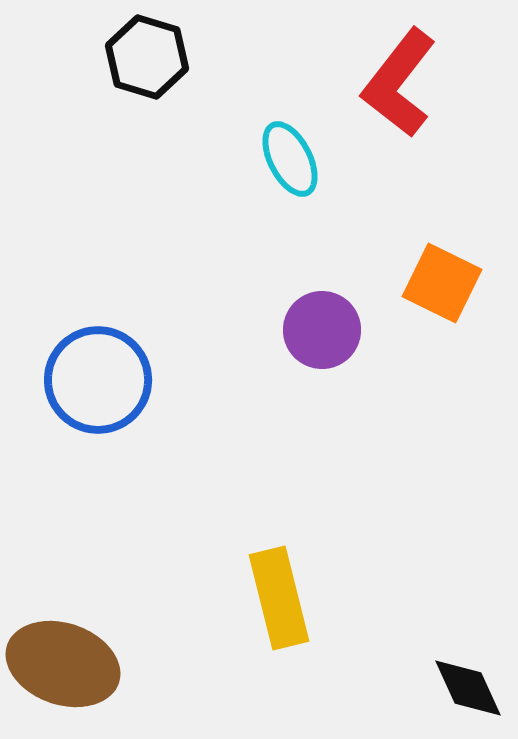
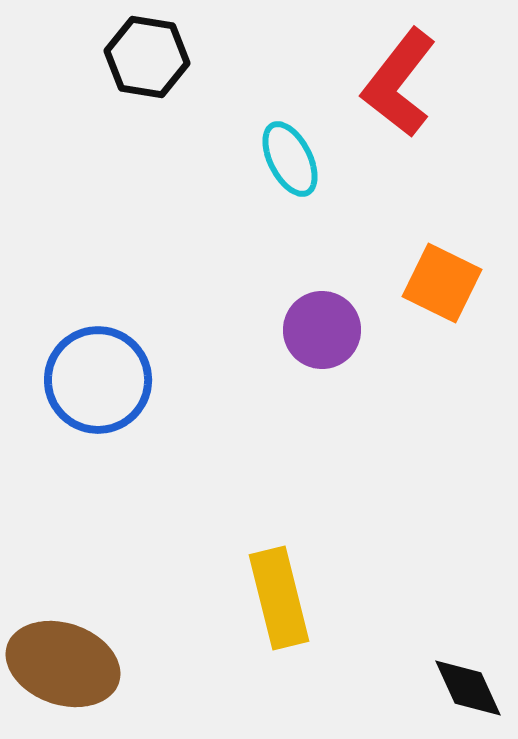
black hexagon: rotated 8 degrees counterclockwise
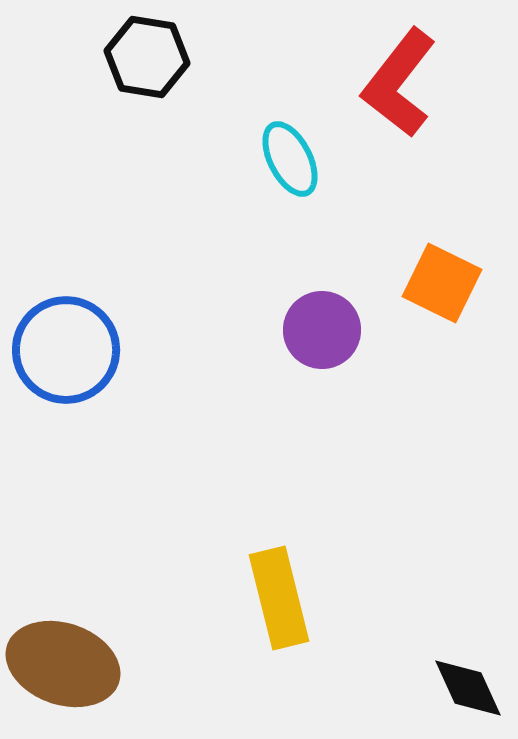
blue circle: moved 32 px left, 30 px up
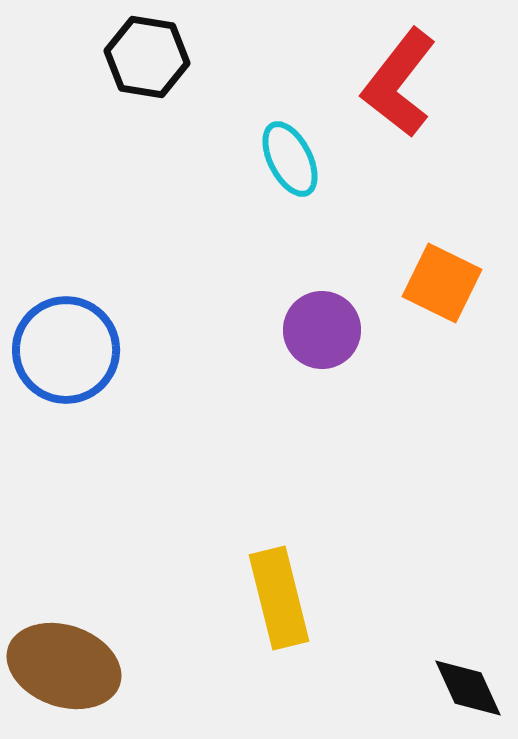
brown ellipse: moved 1 px right, 2 px down
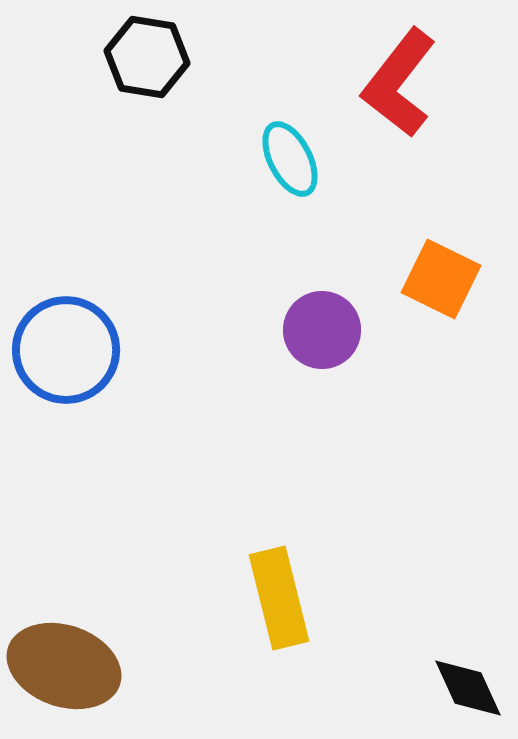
orange square: moved 1 px left, 4 px up
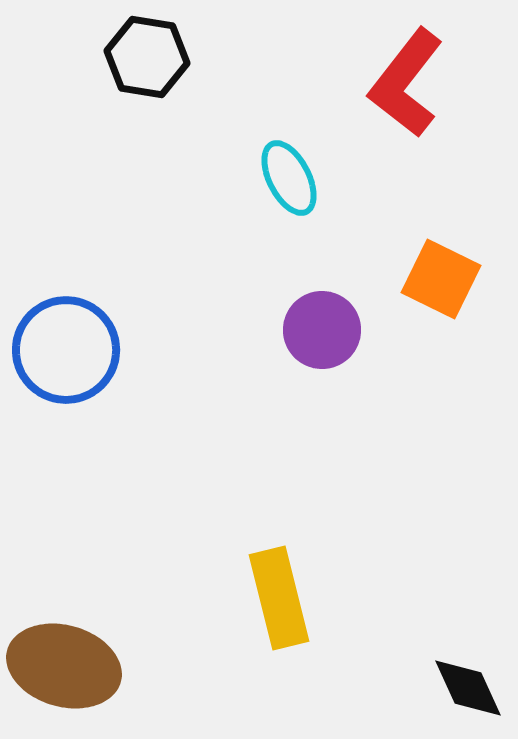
red L-shape: moved 7 px right
cyan ellipse: moved 1 px left, 19 px down
brown ellipse: rotated 3 degrees counterclockwise
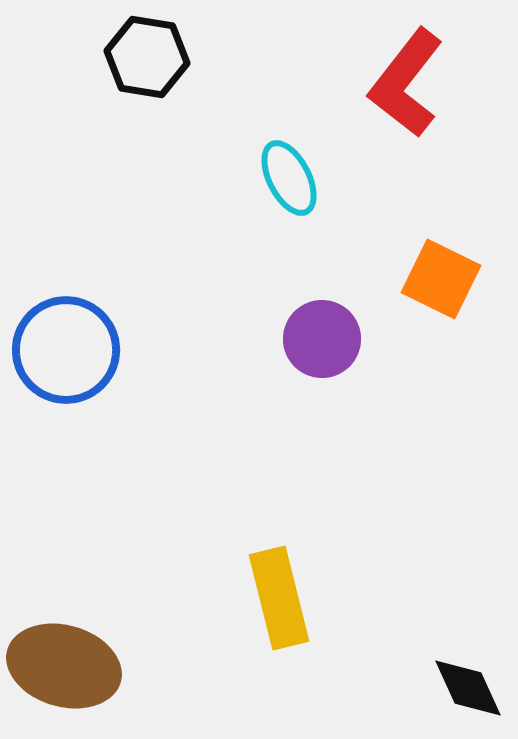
purple circle: moved 9 px down
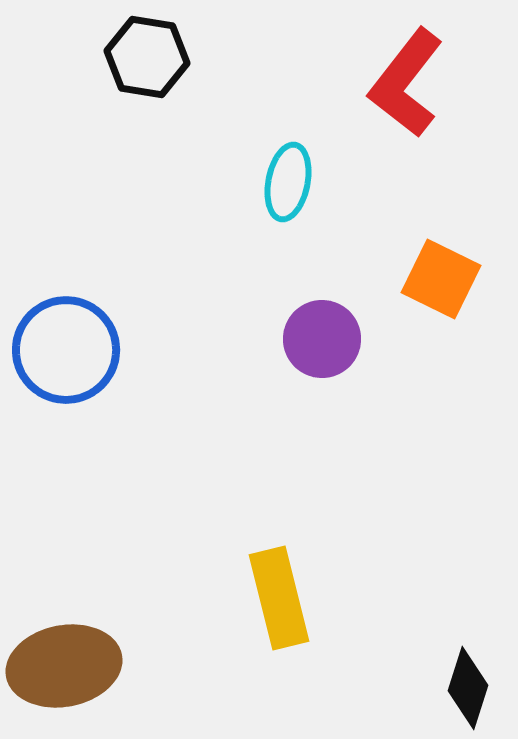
cyan ellipse: moved 1 px left, 4 px down; rotated 38 degrees clockwise
brown ellipse: rotated 27 degrees counterclockwise
black diamond: rotated 42 degrees clockwise
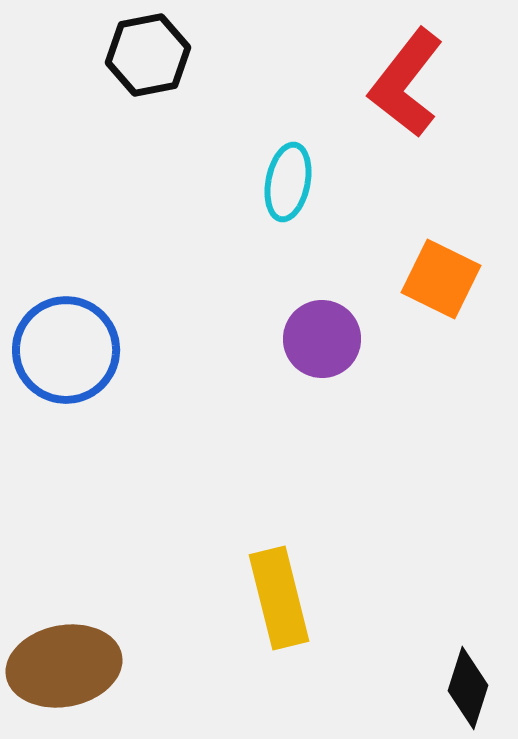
black hexagon: moved 1 px right, 2 px up; rotated 20 degrees counterclockwise
